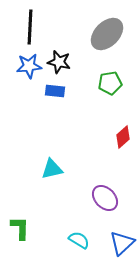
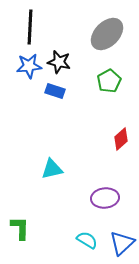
green pentagon: moved 1 px left, 2 px up; rotated 20 degrees counterclockwise
blue rectangle: rotated 12 degrees clockwise
red diamond: moved 2 px left, 2 px down
purple ellipse: rotated 52 degrees counterclockwise
cyan semicircle: moved 8 px right
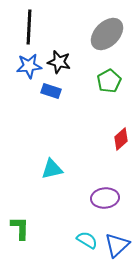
black line: moved 1 px left
blue rectangle: moved 4 px left
blue triangle: moved 5 px left, 2 px down
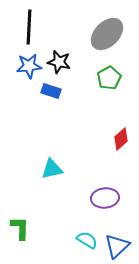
green pentagon: moved 3 px up
blue triangle: moved 1 px down
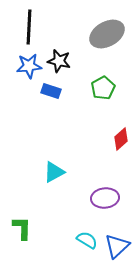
gray ellipse: rotated 16 degrees clockwise
black star: moved 1 px up
green pentagon: moved 6 px left, 10 px down
cyan triangle: moved 2 px right, 3 px down; rotated 15 degrees counterclockwise
green L-shape: moved 2 px right
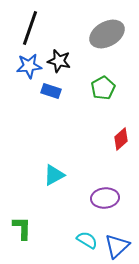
black line: moved 1 px right, 1 px down; rotated 16 degrees clockwise
cyan triangle: moved 3 px down
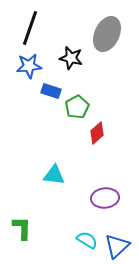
gray ellipse: rotated 36 degrees counterclockwise
black star: moved 12 px right, 3 px up
green pentagon: moved 26 px left, 19 px down
red diamond: moved 24 px left, 6 px up
cyan triangle: rotated 35 degrees clockwise
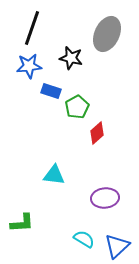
black line: moved 2 px right
green L-shape: moved 5 px up; rotated 85 degrees clockwise
cyan semicircle: moved 3 px left, 1 px up
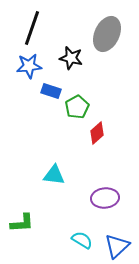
cyan semicircle: moved 2 px left, 1 px down
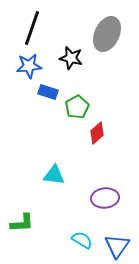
blue rectangle: moved 3 px left, 1 px down
blue triangle: rotated 12 degrees counterclockwise
